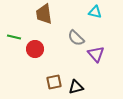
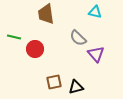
brown trapezoid: moved 2 px right
gray semicircle: moved 2 px right
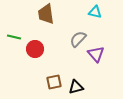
gray semicircle: moved 1 px down; rotated 90 degrees clockwise
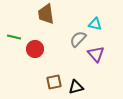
cyan triangle: moved 12 px down
